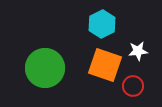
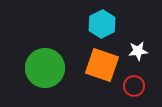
orange square: moved 3 px left
red circle: moved 1 px right
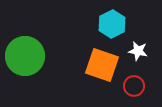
cyan hexagon: moved 10 px right
white star: rotated 18 degrees clockwise
green circle: moved 20 px left, 12 px up
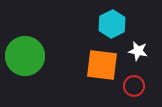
orange square: rotated 12 degrees counterclockwise
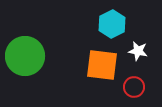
red circle: moved 1 px down
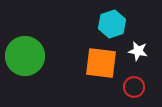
cyan hexagon: rotated 8 degrees clockwise
orange square: moved 1 px left, 2 px up
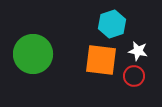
green circle: moved 8 px right, 2 px up
orange square: moved 3 px up
red circle: moved 11 px up
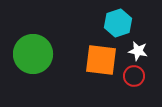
cyan hexagon: moved 6 px right, 1 px up
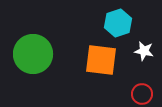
white star: moved 6 px right
red circle: moved 8 px right, 18 px down
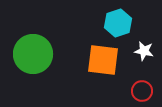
orange square: moved 2 px right
red circle: moved 3 px up
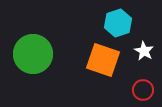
white star: rotated 18 degrees clockwise
orange square: rotated 12 degrees clockwise
red circle: moved 1 px right, 1 px up
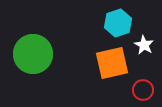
white star: moved 6 px up
orange square: moved 9 px right, 3 px down; rotated 32 degrees counterclockwise
